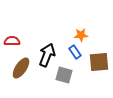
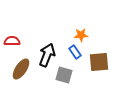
brown ellipse: moved 1 px down
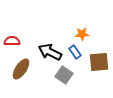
orange star: moved 1 px right, 1 px up
black arrow: moved 3 px right, 3 px up; rotated 85 degrees counterclockwise
gray square: rotated 18 degrees clockwise
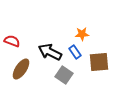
red semicircle: rotated 21 degrees clockwise
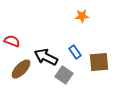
orange star: moved 18 px up
black arrow: moved 4 px left, 5 px down
brown ellipse: rotated 10 degrees clockwise
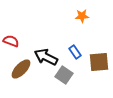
red semicircle: moved 1 px left
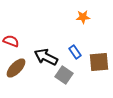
orange star: moved 1 px right, 1 px down
brown ellipse: moved 5 px left, 1 px up
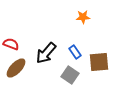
red semicircle: moved 3 px down
black arrow: moved 4 px up; rotated 75 degrees counterclockwise
gray square: moved 6 px right
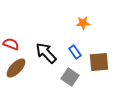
orange star: moved 6 px down
black arrow: rotated 95 degrees clockwise
gray square: moved 2 px down
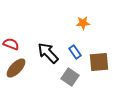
black arrow: moved 2 px right
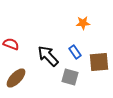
black arrow: moved 3 px down
brown ellipse: moved 10 px down
gray square: rotated 18 degrees counterclockwise
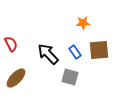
red semicircle: rotated 42 degrees clockwise
black arrow: moved 2 px up
brown square: moved 12 px up
